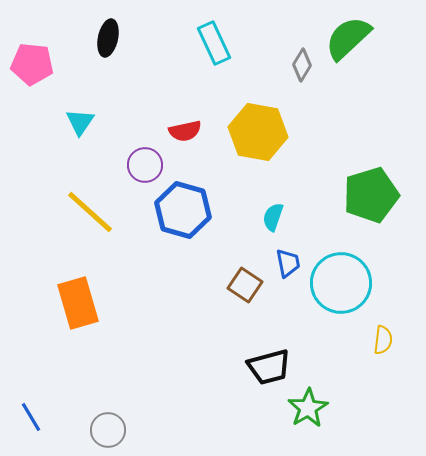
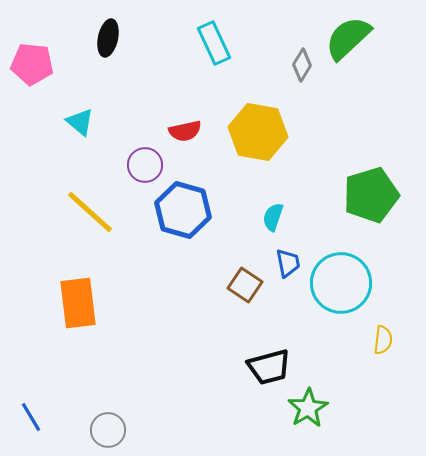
cyan triangle: rotated 24 degrees counterclockwise
orange rectangle: rotated 9 degrees clockwise
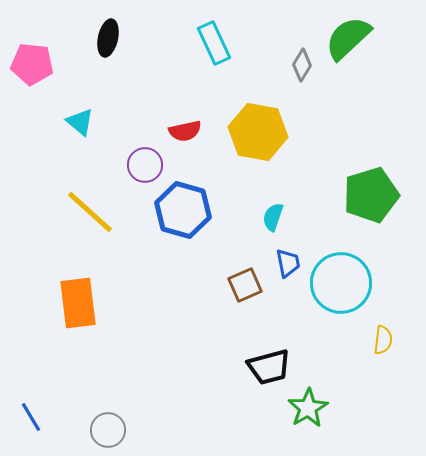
brown square: rotated 32 degrees clockwise
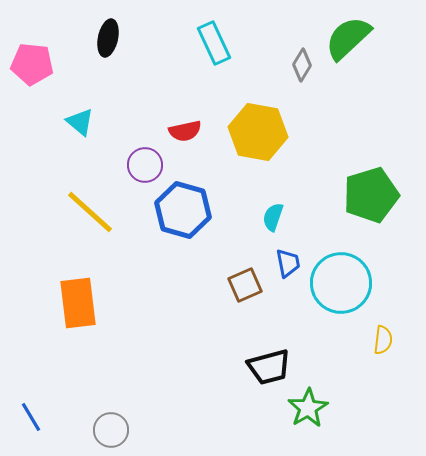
gray circle: moved 3 px right
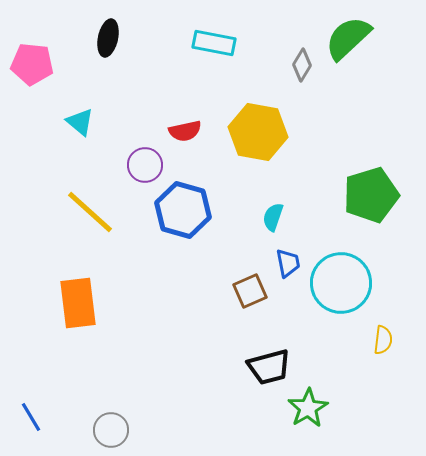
cyan rectangle: rotated 54 degrees counterclockwise
brown square: moved 5 px right, 6 px down
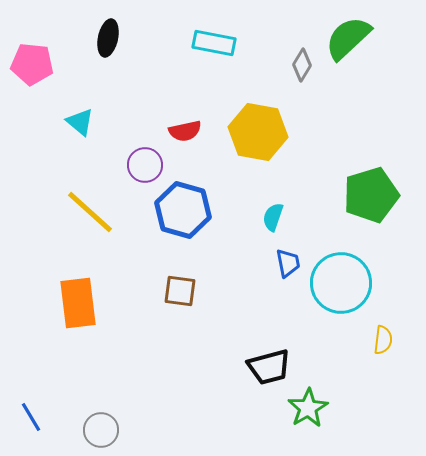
brown square: moved 70 px left; rotated 32 degrees clockwise
gray circle: moved 10 px left
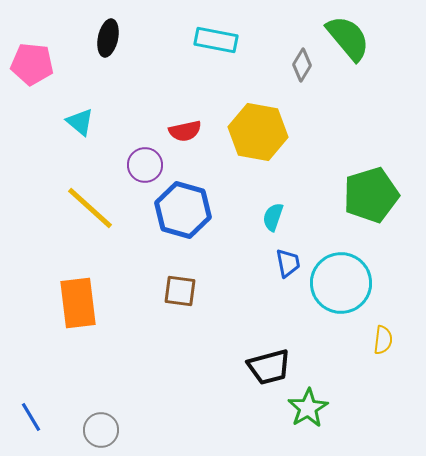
green semicircle: rotated 93 degrees clockwise
cyan rectangle: moved 2 px right, 3 px up
yellow line: moved 4 px up
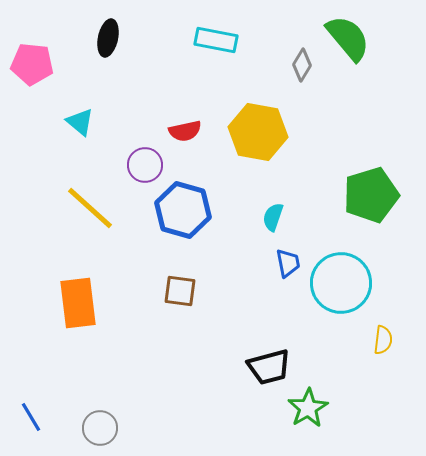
gray circle: moved 1 px left, 2 px up
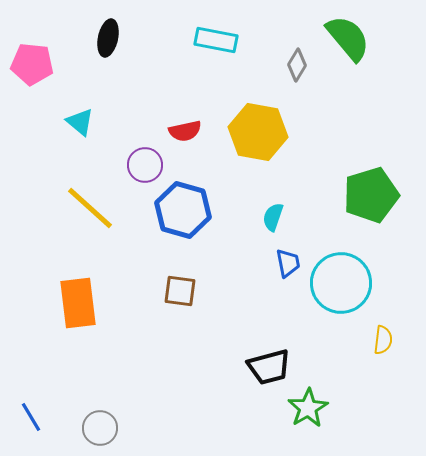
gray diamond: moved 5 px left
